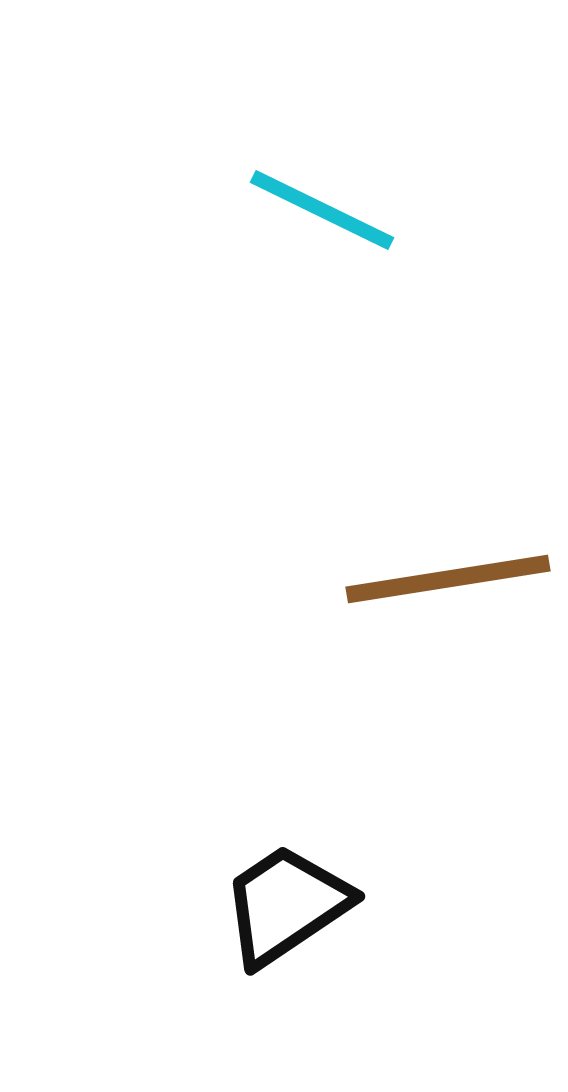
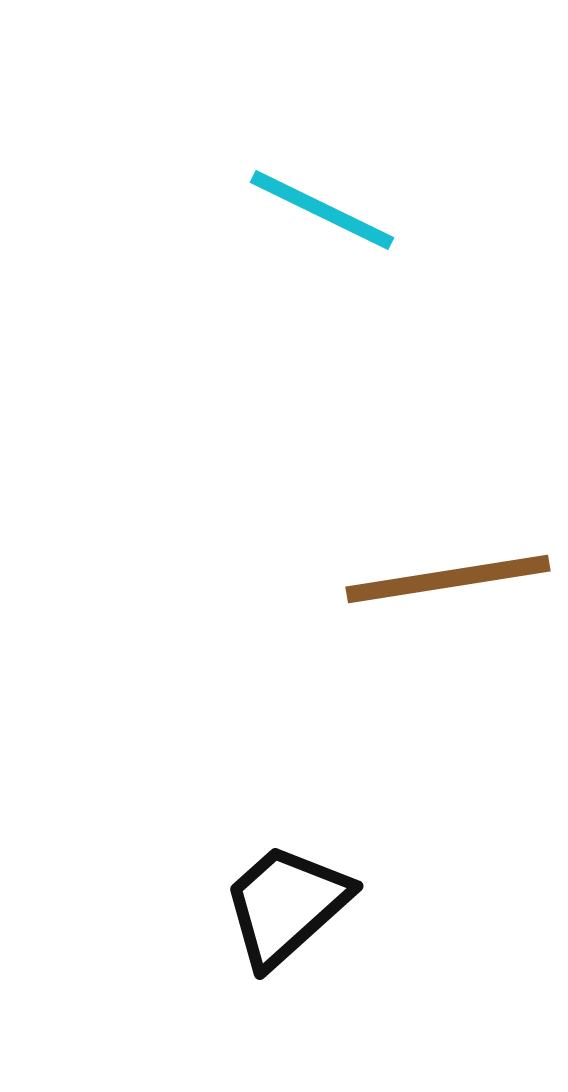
black trapezoid: rotated 8 degrees counterclockwise
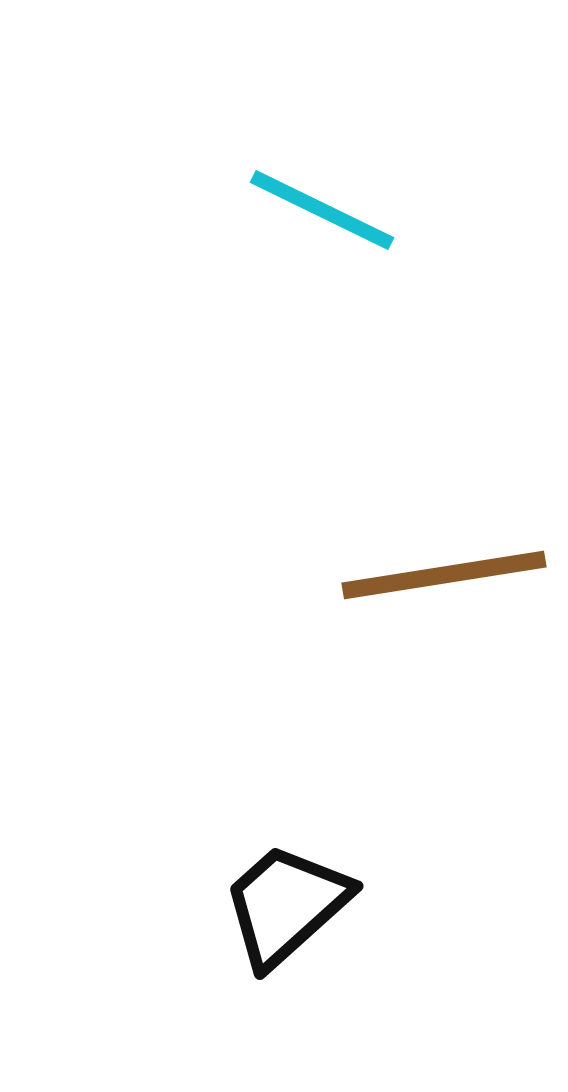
brown line: moved 4 px left, 4 px up
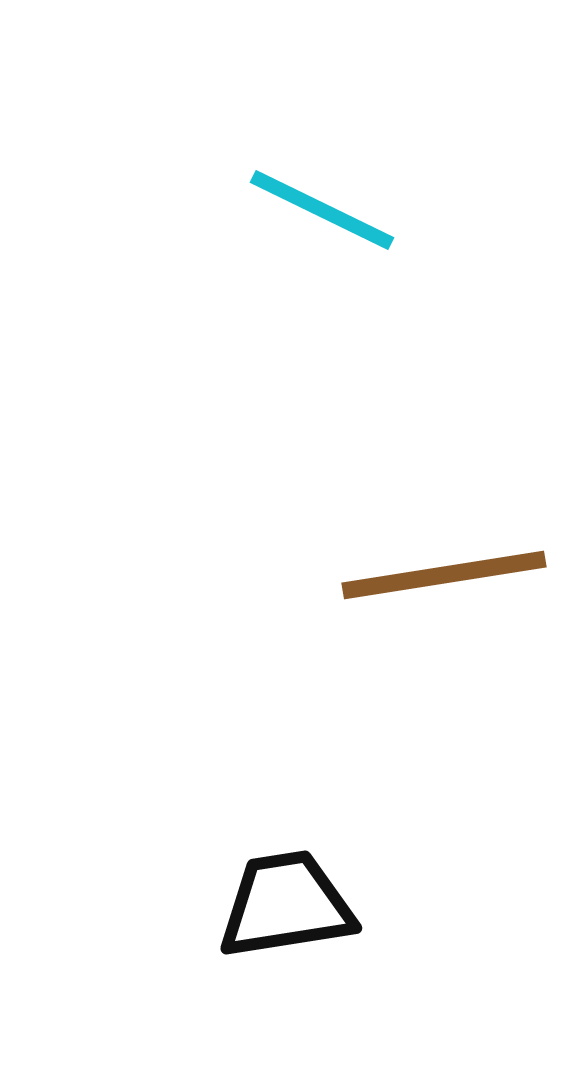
black trapezoid: rotated 33 degrees clockwise
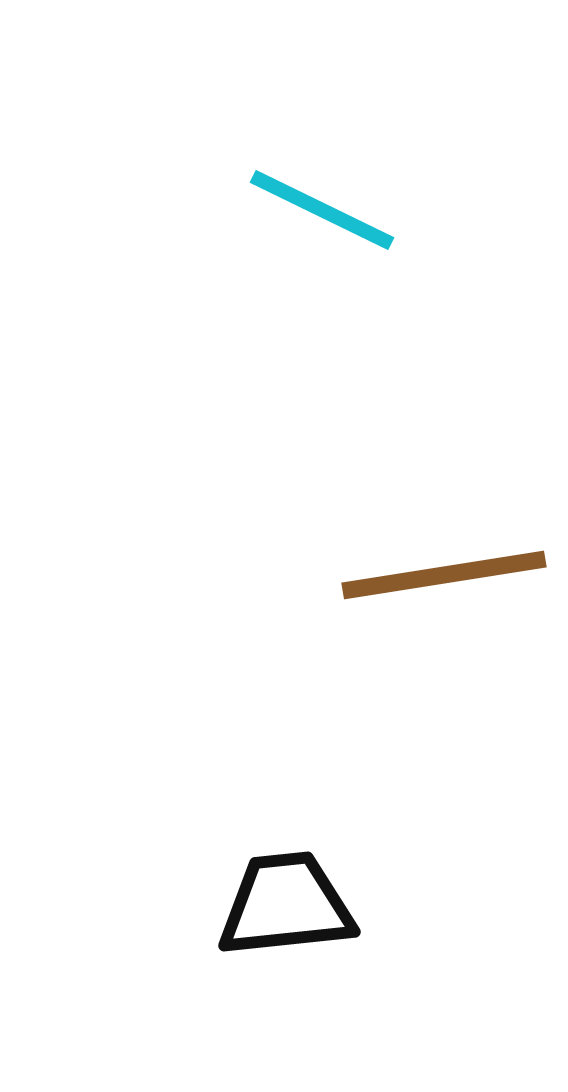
black trapezoid: rotated 3 degrees clockwise
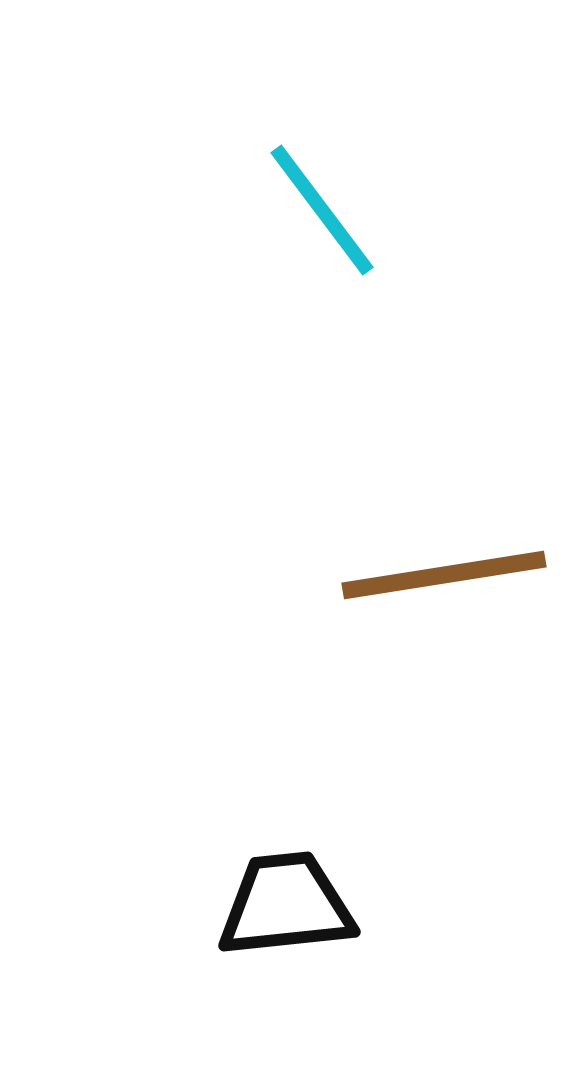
cyan line: rotated 27 degrees clockwise
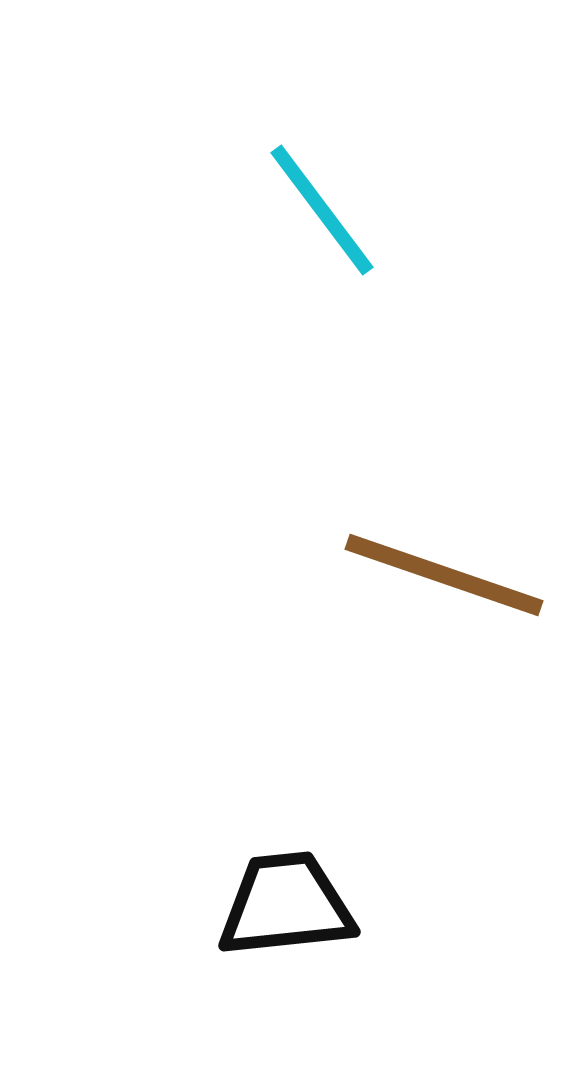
brown line: rotated 28 degrees clockwise
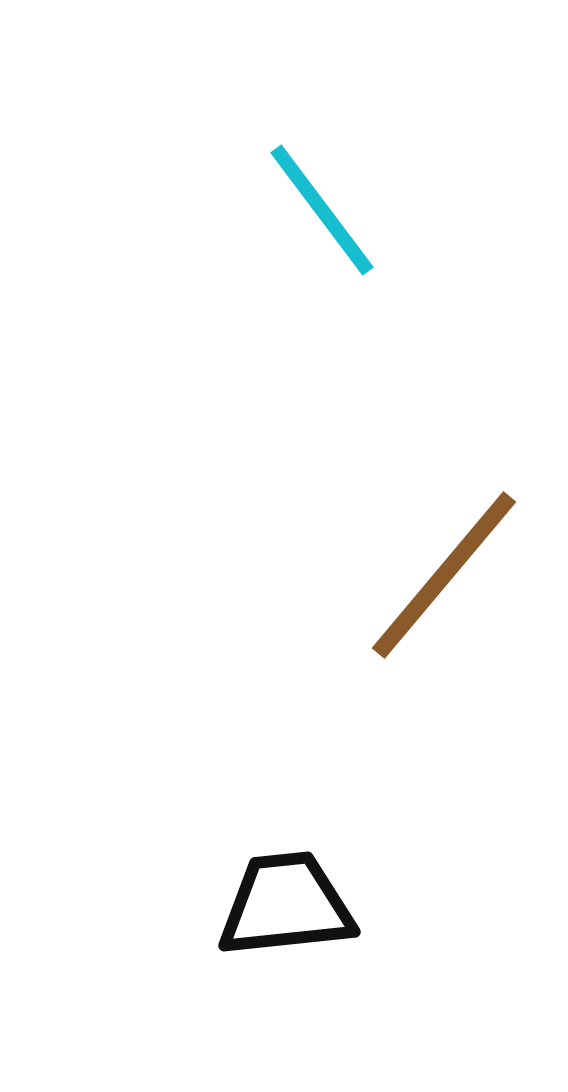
brown line: rotated 69 degrees counterclockwise
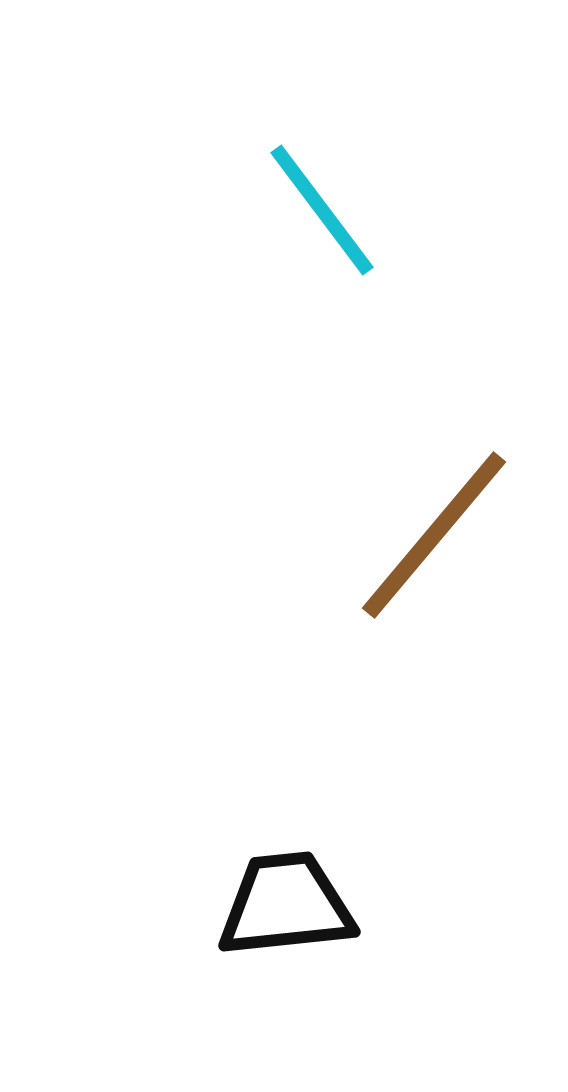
brown line: moved 10 px left, 40 px up
